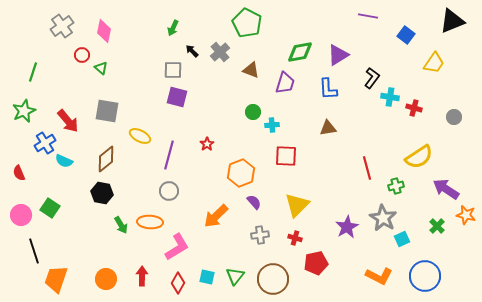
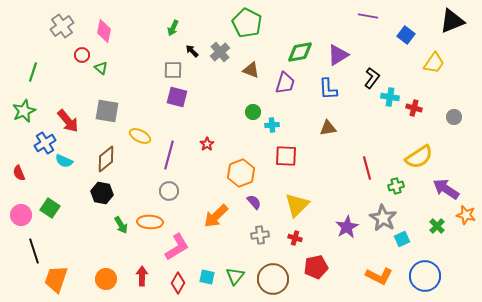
red pentagon at (316, 263): moved 4 px down
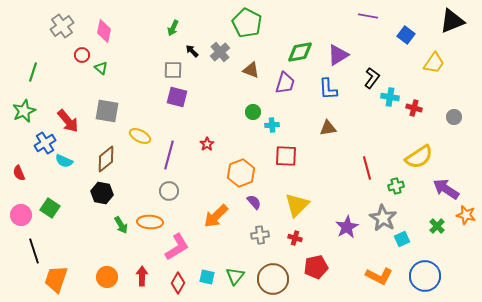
orange circle at (106, 279): moved 1 px right, 2 px up
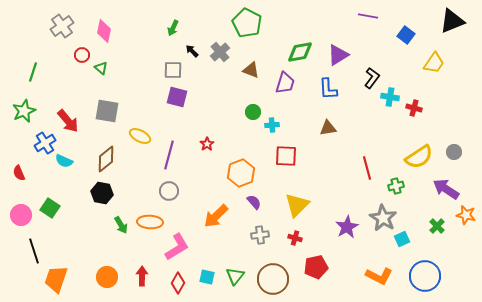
gray circle at (454, 117): moved 35 px down
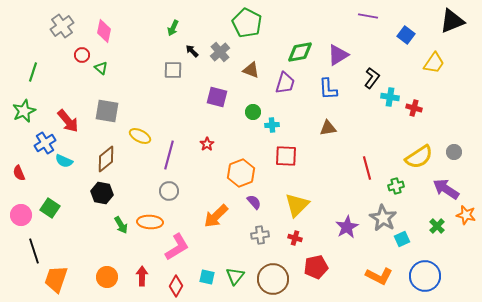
purple square at (177, 97): moved 40 px right
red diamond at (178, 283): moved 2 px left, 3 px down
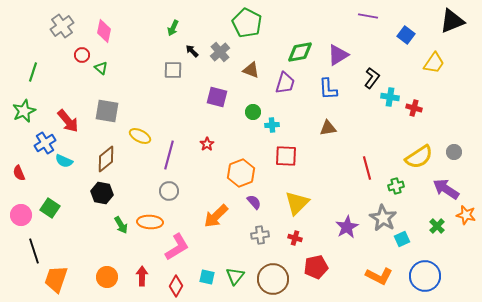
yellow triangle at (297, 205): moved 2 px up
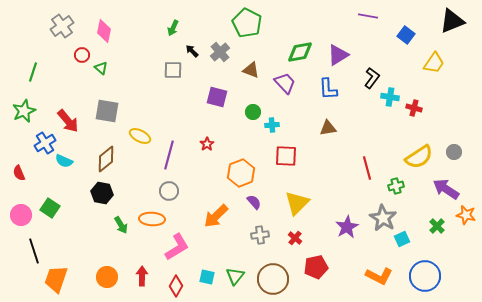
purple trapezoid at (285, 83): rotated 60 degrees counterclockwise
orange ellipse at (150, 222): moved 2 px right, 3 px up
red cross at (295, 238): rotated 24 degrees clockwise
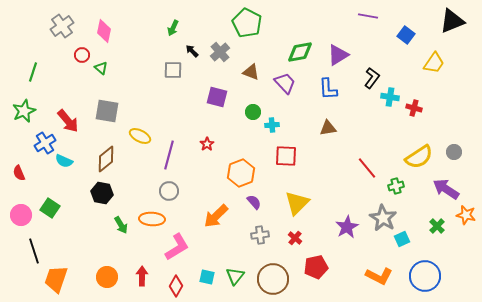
brown triangle at (251, 70): moved 2 px down
red line at (367, 168): rotated 25 degrees counterclockwise
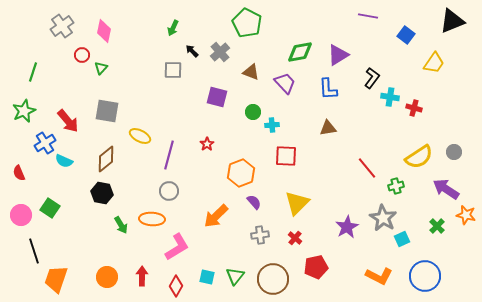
green triangle at (101, 68): rotated 32 degrees clockwise
